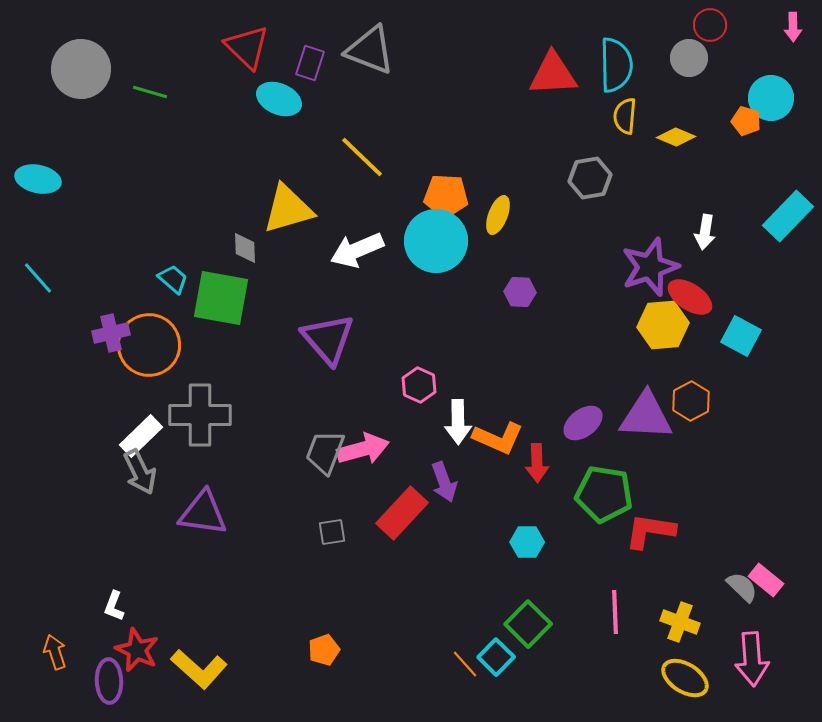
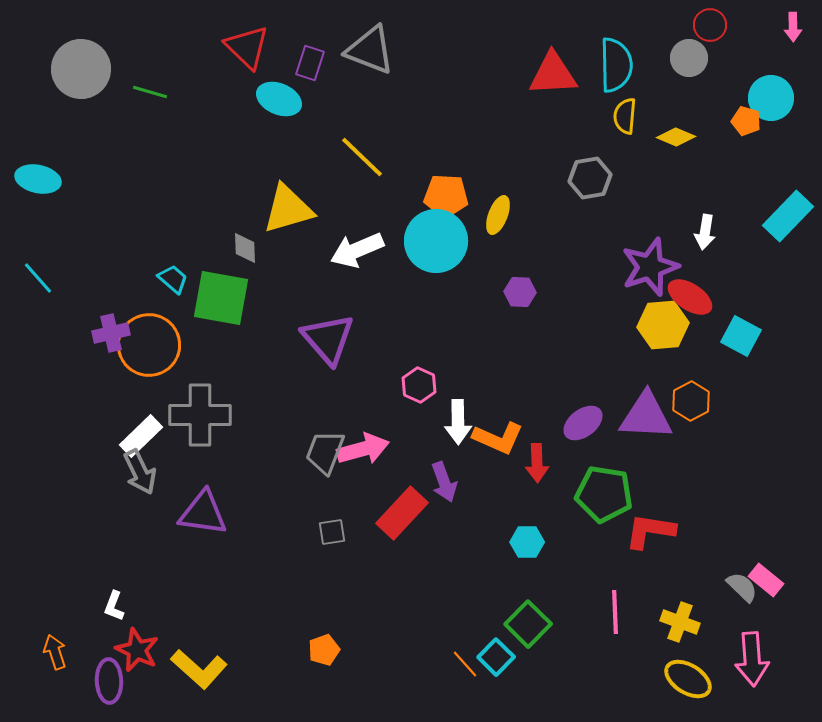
yellow ellipse at (685, 678): moved 3 px right, 1 px down
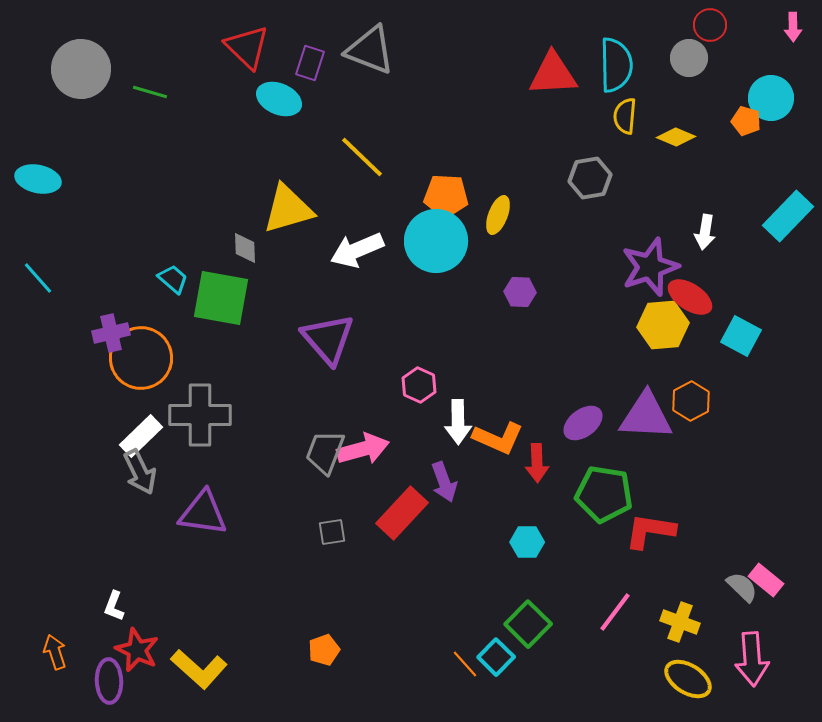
orange circle at (149, 345): moved 8 px left, 13 px down
pink line at (615, 612): rotated 39 degrees clockwise
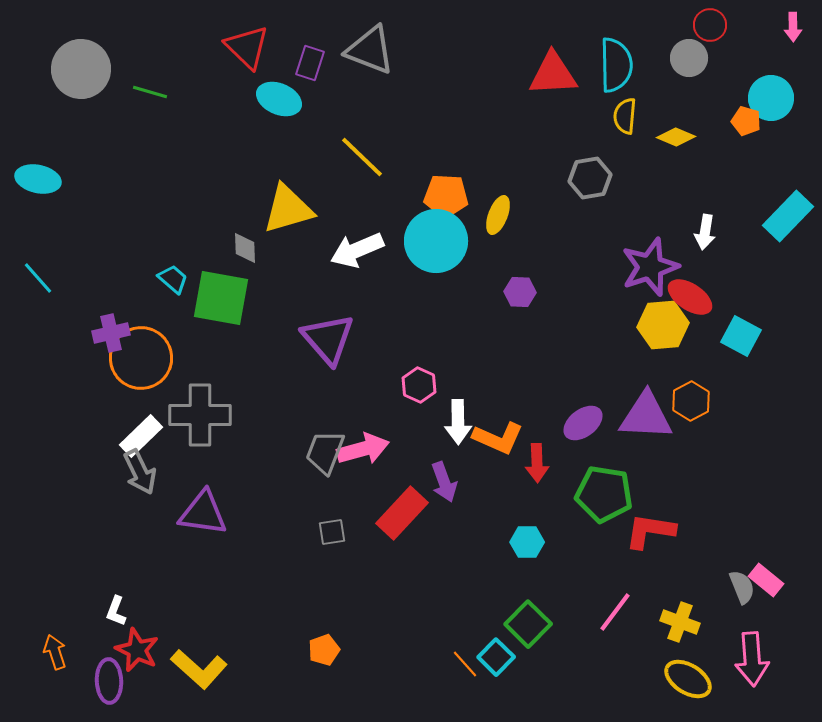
gray semicircle at (742, 587): rotated 24 degrees clockwise
white L-shape at (114, 606): moved 2 px right, 5 px down
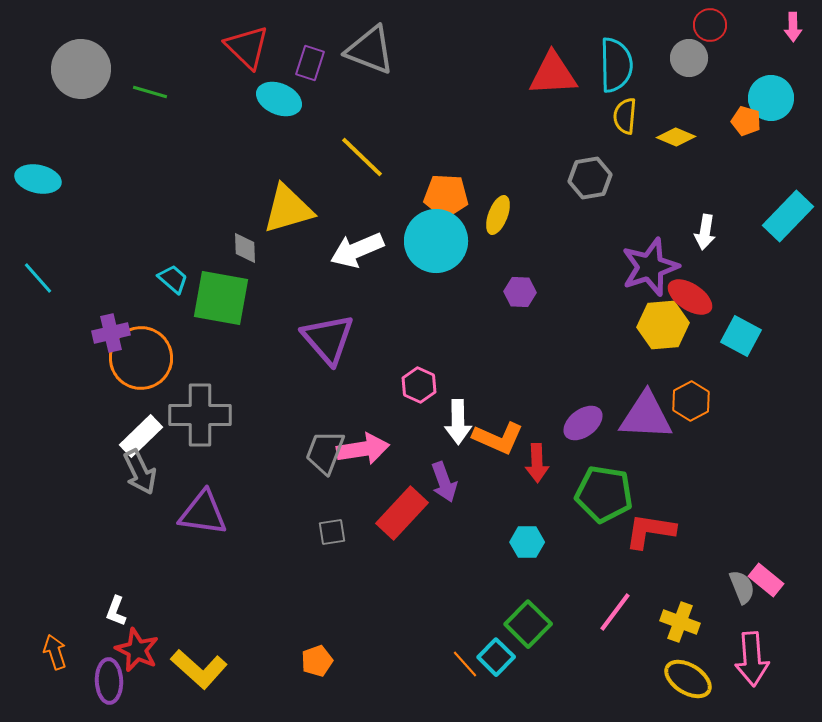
pink arrow at (363, 449): rotated 6 degrees clockwise
orange pentagon at (324, 650): moved 7 px left, 11 px down
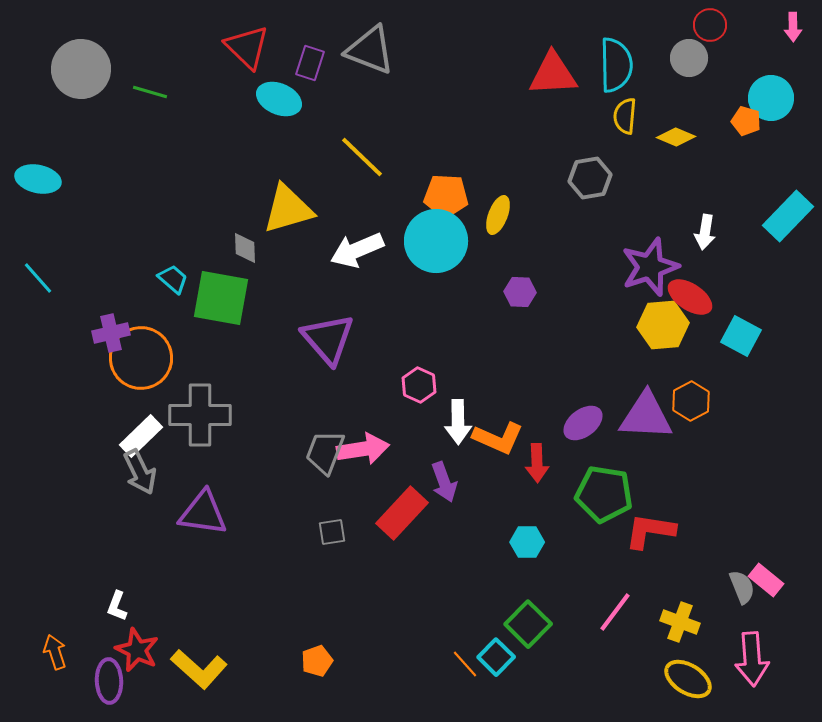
white L-shape at (116, 611): moved 1 px right, 5 px up
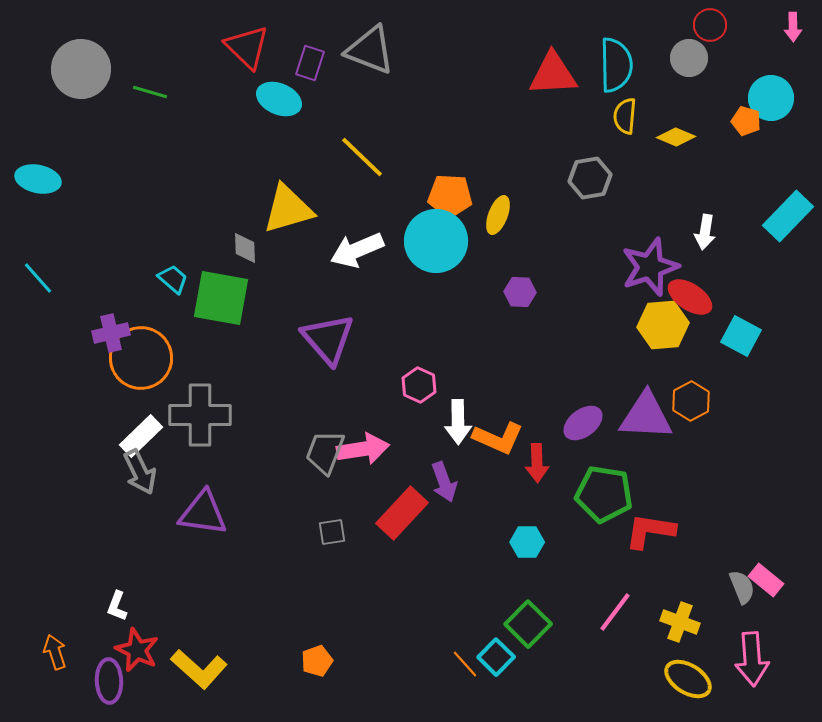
orange pentagon at (446, 196): moved 4 px right
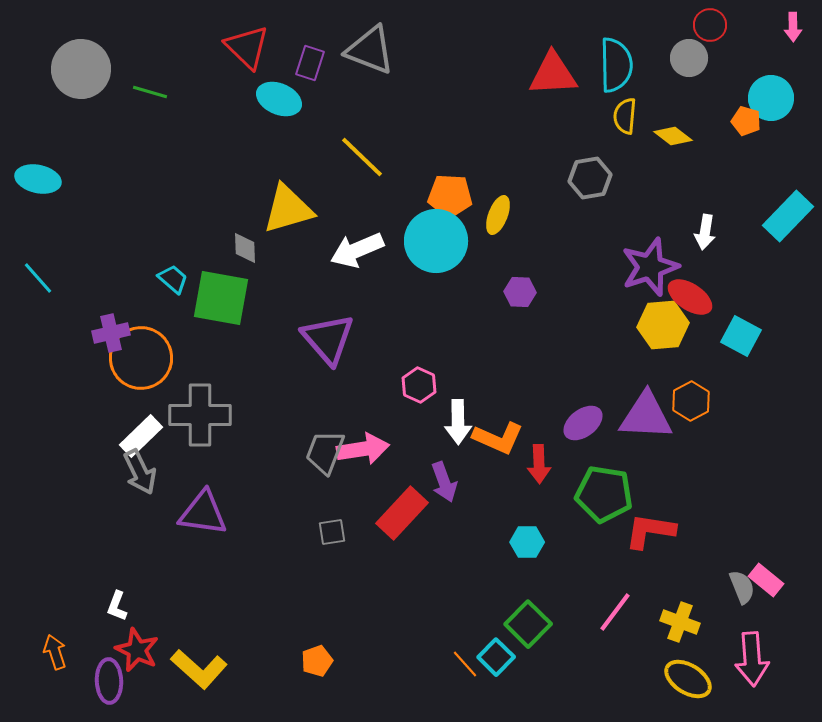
yellow diamond at (676, 137): moved 3 px left, 1 px up; rotated 15 degrees clockwise
red arrow at (537, 463): moved 2 px right, 1 px down
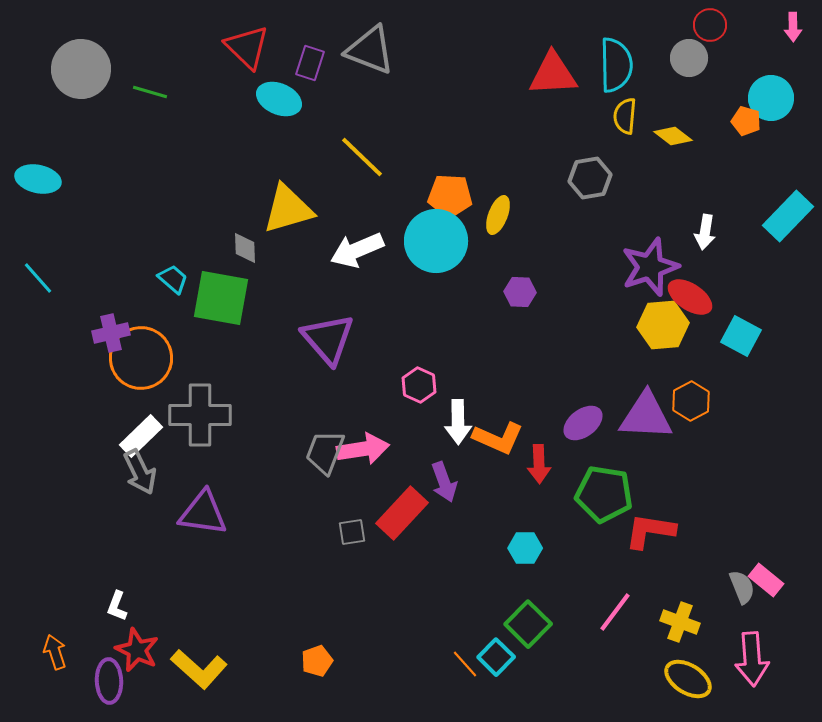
gray square at (332, 532): moved 20 px right
cyan hexagon at (527, 542): moved 2 px left, 6 px down
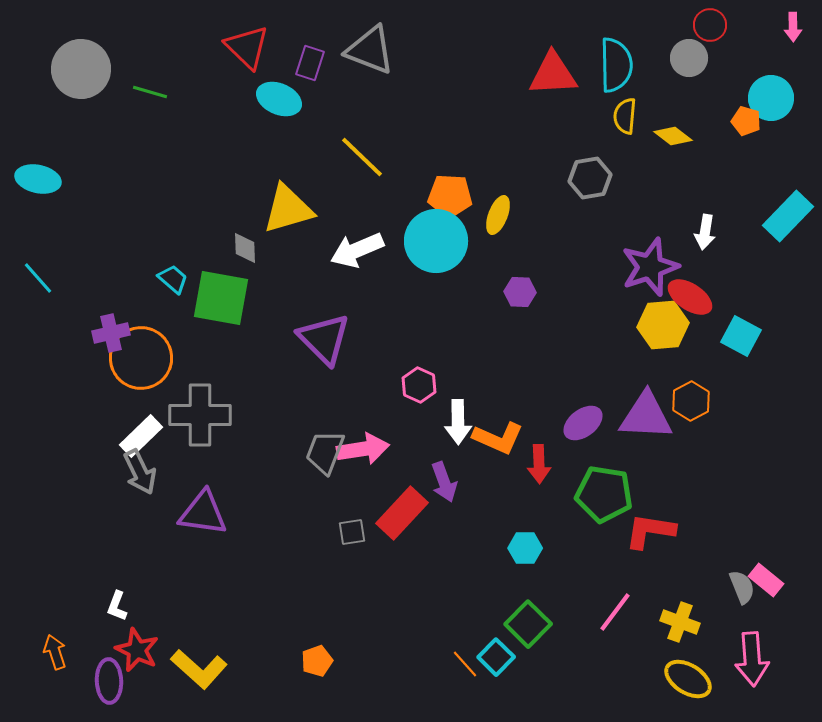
purple triangle at (328, 339): moved 4 px left; rotated 4 degrees counterclockwise
